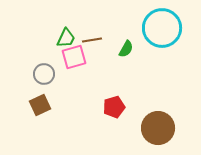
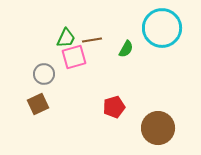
brown square: moved 2 px left, 1 px up
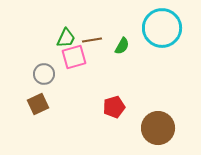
green semicircle: moved 4 px left, 3 px up
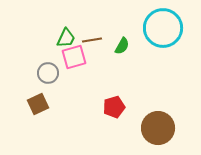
cyan circle: moved 1 px right
gray circle: moved 4 px right, 1 px up
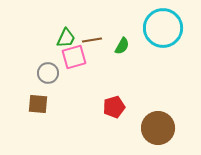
brown square: rotated 30 degrees clockwise
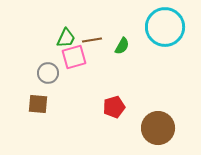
cyan circle: moved 2 px right, 1 px up
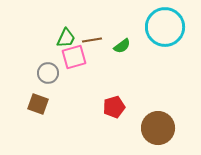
green semicircle: rotated 24 degrees clockwise
brown square: rotated 15 degrees clockwise
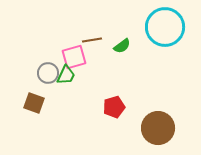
green trapezoid: moved 37 px down
brown square: moved 4 px left, 1 px up
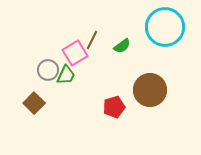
brown line: rotated 54 degrees counterclockwise
pink square: moved 1 px right, 4 px up; rotated 15 degrees counterclockwise
gray circle: moved 3 px up
brown square: rotated 25 degrees clockwise
brown circle: moved 8 px left, 38 px up
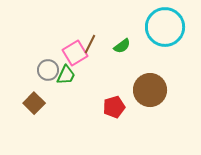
brown line: moved 2 px left, 4 px down
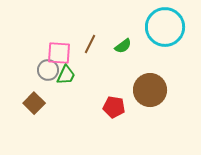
green semicircle: moved 1 px right
pink square: moved 16 px left; rotated 35 degrees clockwise
red pentagon: rotated 25 degrees clockwise
